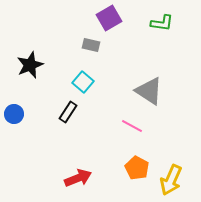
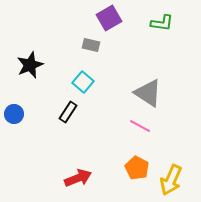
gray triangle: moved 1 px left, 2 px down
pink line: moved 8 px right
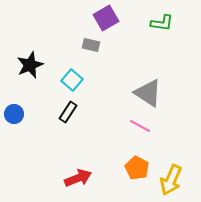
purple square: moved 3 px left
cyan square: moved 11 px left, 2 px up
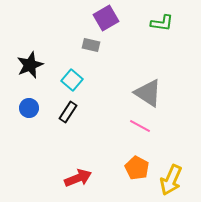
blue circle: moved 15 px right, 6 px up
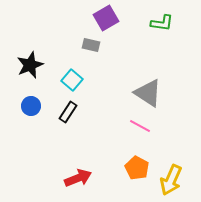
blue circle: moved 2 px right, 2 px up
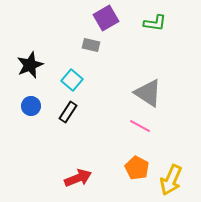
green L-shape: moved 7 px left
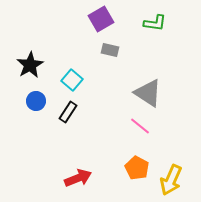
purple square: moved 5 px left, 1 px down
gray rectangle: moved 19 px right, 5 px down
black star: rotated 8 degrees counterclockwise
blue circle: moved 5 px right, 5 px up
pink line: rotated 10 degrees clockwise
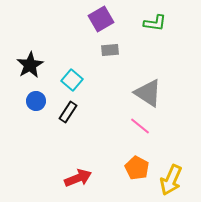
gray rectangle: rotated 18 degrees counterclockwise
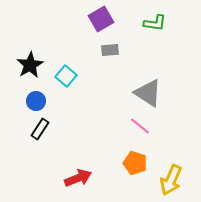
cyan square: moved 6 px left, 4 px up
black rectangle: moved 28 px left, 17 px down
orange pentagon: moved 2 px left, 5 px up; rotated 10 degrees counterclockwise
